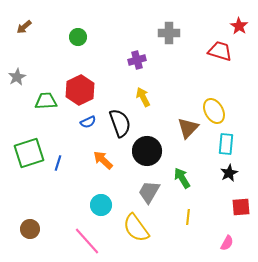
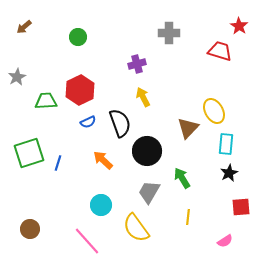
purple cross: moved 4 px down
pink semicircle: moved 2 px left, 2 px up; rotated 28 degrees clockwise
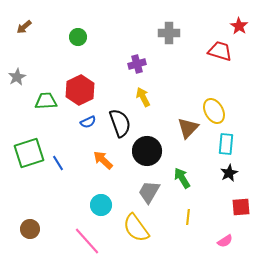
blue line: rotated 49 degrees counterclockwise
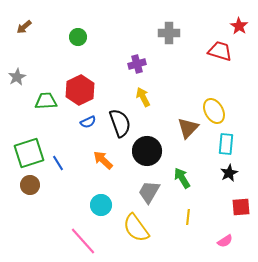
brown circle: moved 44 px up
pink line: moved 4 px left
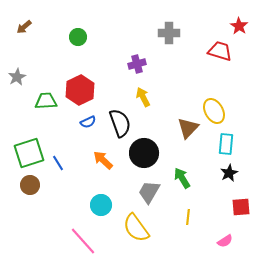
black circle: moved 3 px left, 2 px down
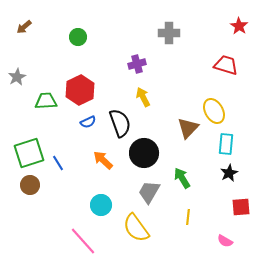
red trapezoid: moved 6 px right, 14 px down
pink semicircle: rotated 63 degrees clockwise
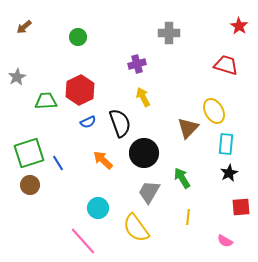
cyan circle: moved 3 px left, 3 px down
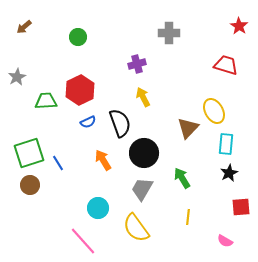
orange arrow: rotated 15 degrees clockwise
gray trapezoid: moved 7 px left, 3 px up
